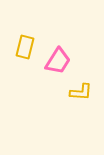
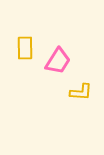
yellow rectangle: moved 1 px down; rotated 15 degrees counterclockwise
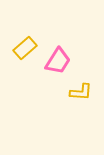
yellow rectangle: rotated 50 degrees clockwise
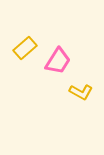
yellow L-shape: rotated 25 degrees clockwise
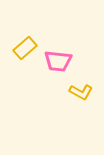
pink trapezoid: rotated 64 degrees clockwise
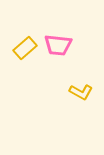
pink trapezoid: moved 16 px up
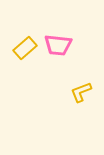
yellow L-shape: rotated 130 degrees clockwise
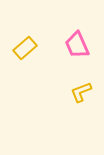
pink trapezoid: moved 19 px right; rotated 60 degrees clockwise
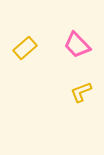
pink trapezoid: rotated 20 degrees counterclockwise
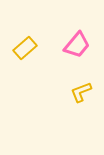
pink trapezoid: rotated 96 degrees counterclockwise
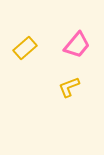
yellow L-shape: moved 12 px left, 5 px up
